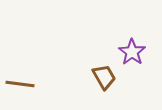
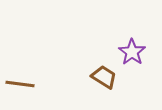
brown trapezoid: rotated 28 degrees counterclockwise
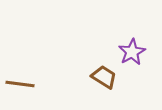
purple star: rotated 8 degrees clockwise
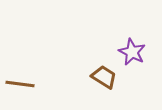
purple star: rotated 16 degrees counterclockwise
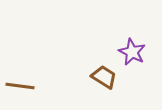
brown line: moved 2 px down
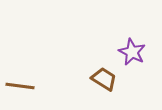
brown trapezoid: moved 2 px down
